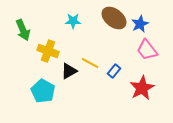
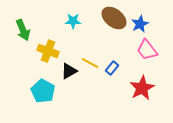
blue rectangle: moved 2 px left, 3 px up
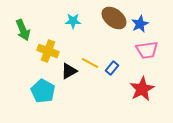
pink trapezoid: rotated 60 degrees counterclockwise
red star: moved 1 px down
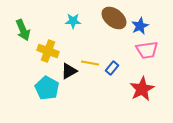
blue star: moved 2 px down
yellow line: rotated 18 degrees counterclockwise
cyan pentagon: moved 4 px right, 3 px up
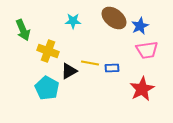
blue rectangle: rotated 48 degrees clockwise
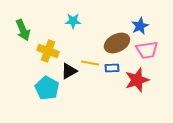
brown ellipse: moved 3 px right, 25 px down; rotated 65 degrees counterclockwise
red star: moved 5 px left, 9 px up; rotated 10 degrees clockwise
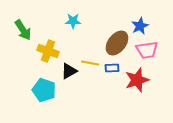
green arrow: rotated 10 degrees counterclockwise
brown ellipse: rotated 25 degrees counterclockwise
cyan pentagon: moved 3 px left, 2 px down; rotated 10 degrees counterclockwise
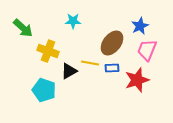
green arrow: moved 2 px up; rotated 15 degrees counterclockwise
brown ellipse: moved 5 px left
pink trapezoid: rotated 120 degrees clockwise
